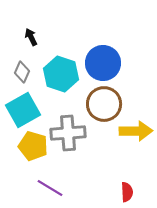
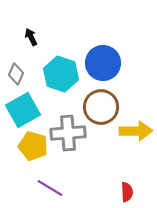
gray diamond: moved 6 px left, 2 px down
brown circle: moved 3 px left, 3 px down
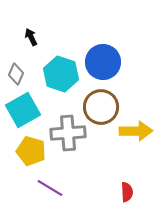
blue circle: moved 1 px up
yellow pentagon: moved 2 px left, 5 px down
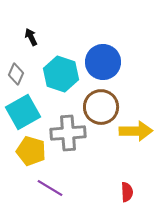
cyan square: moved 2 px down
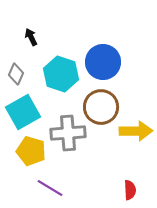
red semicircle: moved 3 px right, 2 px up
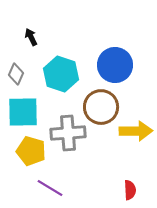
blue circle: moved 12 px right, 3 px down
cyan square: rotated 28 degrees clockwise
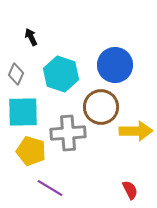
red semicircle: rotated 24 degrees counterclockwise
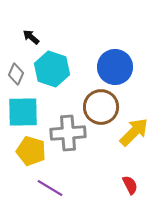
black arrow: rotated 24 degrees counterclockwise
blue circle: moved 2 px down
cyan hexagon: moved 9 px left, 5 px up
yellow arrow: moved 2 px left, 1 px down; rotated 44 degrees counterclockwise
red semicircle: moved 5 px up
